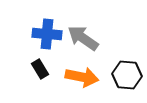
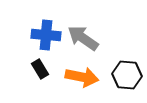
blue cross: moved 1 px left, 1 px down
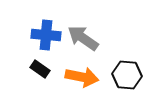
black rectangle: rotated 24 degrees counterclockwise
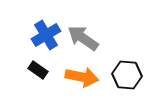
blue cross: rotated 36 degrees counterclockwise
black rectangle: moved 2 px left, 1 px down
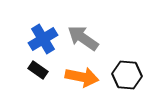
blue cross: moved 3 px left, 4 px down
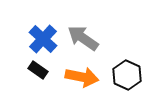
blue cross: rotated 16 degrees counterclockwise
black hexagon: rotated 20 degrees clockwise
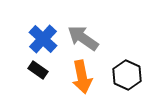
orange arrow: rotated 68 degrees clockwise
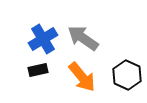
blue cross: rotated 16 degrees clockwise
black rectangle: rotated 48 degrees counterclockwise
orange arrow: rotated 28 degrees counterclockwise
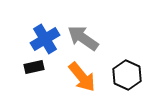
blue cross: moved 2 px right
black rectangle: moved 4 px left, 3 px up
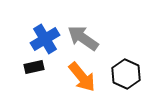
black hexagon: moved 1 px left, 1 px up
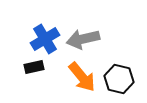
gray arrow: moved 1 px down; rotated 48 degrees counterclockwise
black hexagon: moved 7 px left, 5 px down; rotated 12 degrees counterclockwise
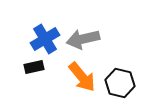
black hexagon: moved 1 px right, 4 px down
